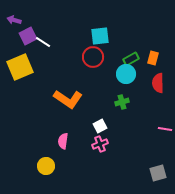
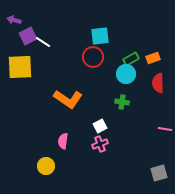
orange rectangle: rotated 56 degrees clockwise
yellow square: rotated 20 degrees clockwise
green cross: rotated 24 degrees clockwise
gray square: moved 1 px right
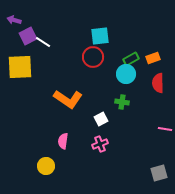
white square: moved 1 px right, 7 px up
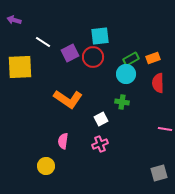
purple square: moved 42 px right, 17 px down
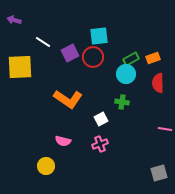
cyan square: moved 1 px left
pink semicircle: rotated 84 degrees counterclockwise
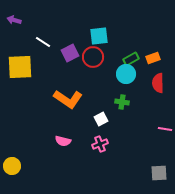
yellow circle: moved 34 px left
gray square: rotated 12 degrees clockwise
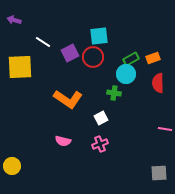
green cross: moved 8 px left, 9 px up
white square: moved 1 px up
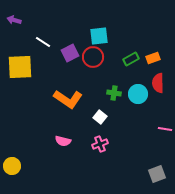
cyan circle: moved 12 px right, 20 px down
white square: moved 1 px left, 1 px up; rotated 24 degrees counterclockwise
gray square: moved 2 px left, 1 px down; rotated 18 degrees counterclockwise
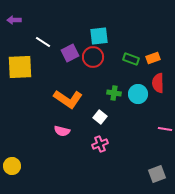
purple arrow: rotated 16 degrees counterclockwise
green rectangle: rotated 49 degrees clockwise
pink semicircle: moved 1 px left, 10 px up
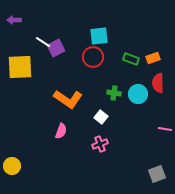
purple square: moved 14 px left, 5 px up
white square: moved 1 px right
pink semicircle: moved 1 px left; rotated 84 degrees counterclockwise
